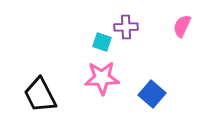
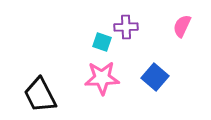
blue square: moved 3 px right, 17 px up
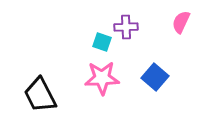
pink semicircle: moved 1 px left, 4 px up
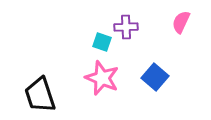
pink star: rotated 24 degrees clockwise
black trapezoid: rotated 9 degrees clockwise
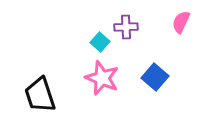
cyan square: moved 2 px left; rotated 24 degrees clockwise
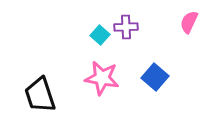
pink semicircle: moved 8 px right
cyan square: moved 7 px up
pink star: rotated 12 degrees counterclockwise
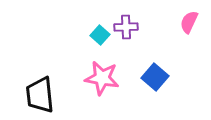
black trapezoid: rotated 12 degrees clockwise
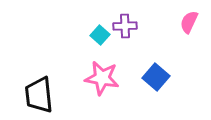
purple cross: moved 1 px left, 1 px up
blue square: moved 1 px right
black trapezoid: moved 1 px left
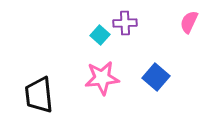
purple cross: moved 3 px up
pink star: rotated 16 degrees counterclockwise
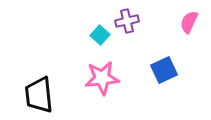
purple cross: moved 2 px right, 2 px up; rotated 10 degrees counterclockwise
blue square: moved 8 px right, 7 px up; rotated 24 degrees clockwise
